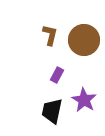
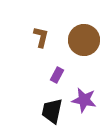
brown L-shape: moved 9 px left, 2 px down
purple star: rotated 20 degrees counterclockwise
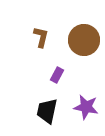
purple star: moved 2 px right, 7 px down
black trapezoid: moved 5 px left
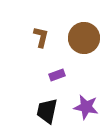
brown circle: moved 2 px up
purple rectangle: rotated 42 degrees clockwise
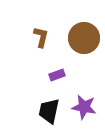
purple star: moved 2 px left
black trapezoid: moved 2 px right
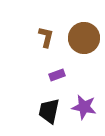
brown L-shape: moved 5 px right
